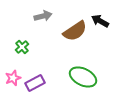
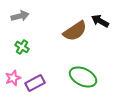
gray arrow: moved 23 px left
green cross: rotated 16 degrees counterclockwise
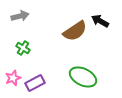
green cross: moved 1 px right, 1 px down
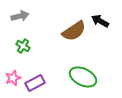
brown semicircle: moved 1 px left
green cross: moved 2 px up
